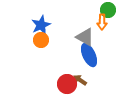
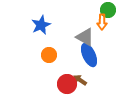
orange circle: moved 8 px right, 15 px down
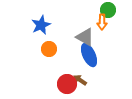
orange circle: moved 6 px up
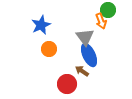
orange arrow: moved 1 px left, 1 px up; rotated 21 degrees counterclockwise
gray triangle: rotated 24 degrees clockwise
brown arrow: moved 2 px right, 9 px up
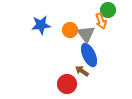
blue star: rotated 18 degrees clockwise
gray triangle: moved 1 px right, 3 px up
orange circle: moved 21 px right, 19 px up
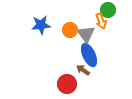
brown arrow: moved 1 px right, 1 px up
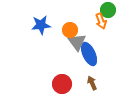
gray triangle: moved 9 px left, 8 px down
blue ellipse: moved 1 px up
brown arrow: moved 9 px right, 13 px down; rotated 32 degrees clockwise
red circle: moved 5 px left
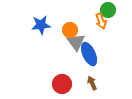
gray triangle: moved 1 px left
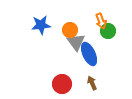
green circle: moved 21 px down
